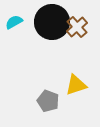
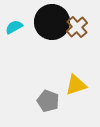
cyan semicircle: moved 5 px down
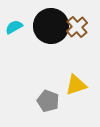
black circle: moved 1 px left, 4 px down
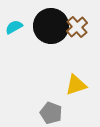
gray pentagon: moved 3 px right, 12 px down
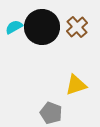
black circle: moved 9 px left, 1 px down
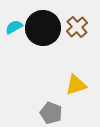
black circle: moved 1 px right, 1 px down
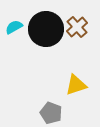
black circle: moved 3 px right, 1 px down
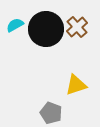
cyan semicircle: moved 1 px right, 2 px up
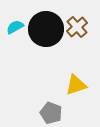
cyan semicircle: moved 2 px down
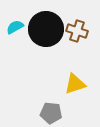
brown cross: moved 4 px down; rotated 30 degrees counterclockwise
yellow triangle: moved 1 px left, 1 px up
gray pentagon: rotated 15 degrees counterclockwise
